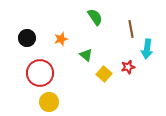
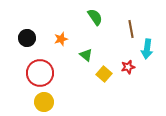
yellow circle: moved 5 px left
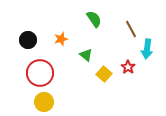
green semicircle: moved 1 px left, 2 px down
brown line: rotated 18 degrees counterclockwise
black circle: moved 1 px right, 2 px down
red star: rotated 24 degrees counterclockwise
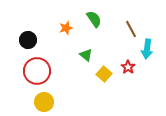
orange star: moved 5 px right, 11 px up
red circle: moved 3 px left, 2 px up
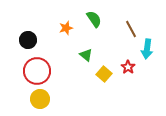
yellow circle: moved 4 px left, 3 px up
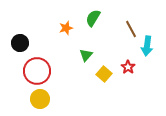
green semicircle: moved 1 px left, 1 px up; rotated 114 degrees counterclockwise
black circle: moved 8 px left, 3 px down
cyan arrow: moved 3 px up
green triangle: rotated 32 degrees clockwise
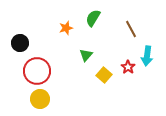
cyan arrow: moved 10 px down
yellow square: moved 1 px down
